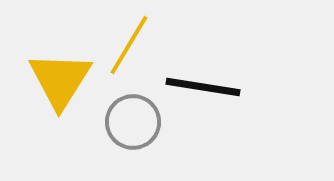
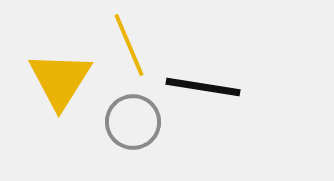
yellow line: rotated 54 degrees counterclockwise
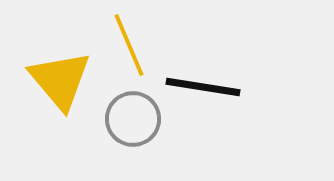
yellow triangle: rotated 12 degrees counterclockwise
gray circle: moved 3 px up
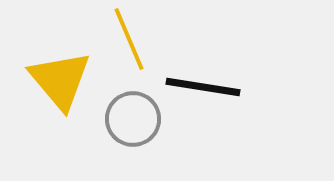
yellow line: moved 6 px up
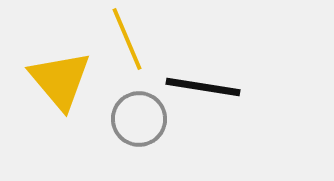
yellow line: moved 2 px left
gray circle: moved 6 px right
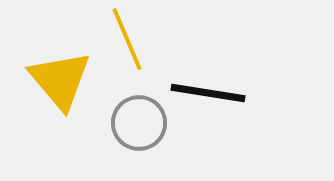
black line: moved 5 px right, 6 px down
gray circle: moved 4 px down
